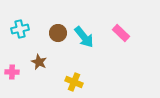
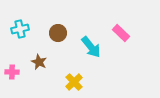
cyan arrow: moved 7 px right, 10 px down
yellow cross: rotated 24 degrees clockwise
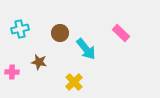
brown circle: moved 2 px right
cyan arrow: moved 5 px left, 2 px down
brown star: rotated 14 degrees counterclockwise
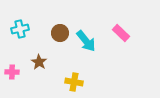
cyan arrow: moved 8 px up
brown star: rotated 21 degrees clockwise
yellow cross: rotated 36 degrees counterclockwise
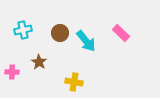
cyan cross: moved 3 px right, 1 px down
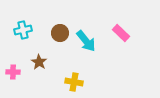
pink cross: moved 1 px right
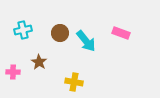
pink rectangle: rotated 24 degrees counterclockwise
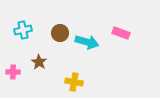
cyan arrow: moved 1 px right, 1 px down; rotated 35 degrees counterclockwise
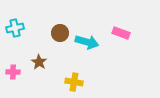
cyan cross: moved 8 px left, 2 px up
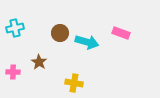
yellow cross: moved 1 px down
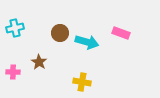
yellow cross: moved 8 px right, 1 px up
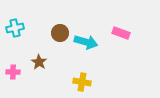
cyan arrow: moved 1 px left
